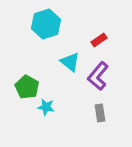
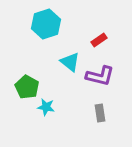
purple L-shape: moved 2 px right; rotated 116 degrees counterclockwise
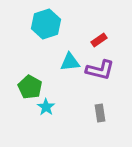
cyan triangle: rotated 45 degrees counterclockwise
purple L-shape: moved 6 px up
green pentagon: moved 3 px right
cyan star: rotated 24 degrees clockwise
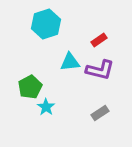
green pentagon: rotated 15 degrees clockwise
gray rectangle: rotated 66 degrees clockwise
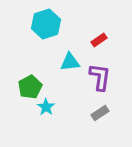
purple L-shape: moved 7 px down; rotated 96 degrees counterclockwise
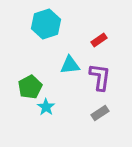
cyan triangle: moved 3 px down
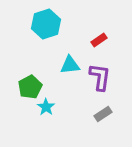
gray rectangle: moved 3 px right, 1 px down
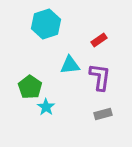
green pentagon: rotated 10 degrees counterclockwise
gray rectangle: rotated 18 degrees clockwise
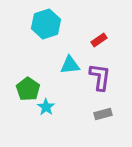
green pentagon: moved 2 px left, 2 px down
